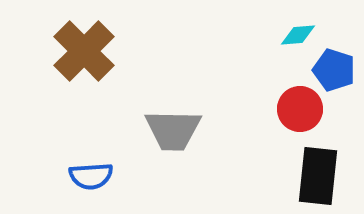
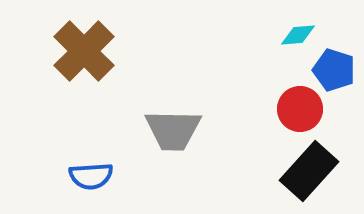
black rectangle: moved 9 px left, 5 px up; rotated 36 degrees clockwise
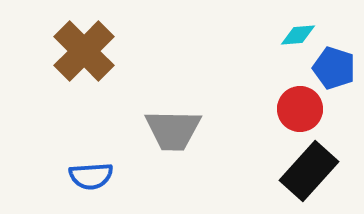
blue pentagon: moved 2 px up
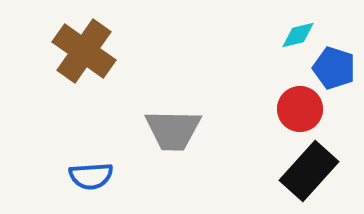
cyan diamond: rotated 9 degrees counterclockwise
brown cross: rotated 10 degrees counterclockwise
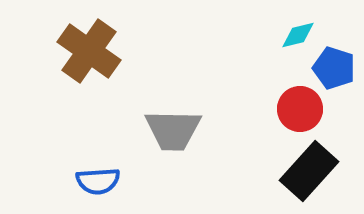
brown cross: moved 5 px right
blue semicircle: moved 7 px right, 5 px down
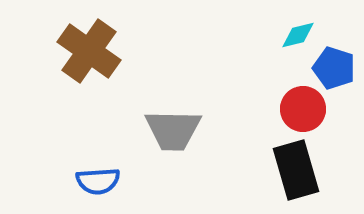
red circle: moved 3 px right
black rectangle: moved 13 px left, 1 px up; rotated 58 degrees counterclockwise
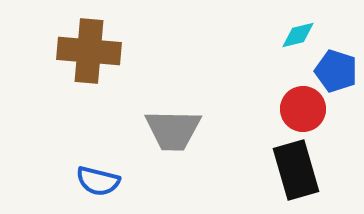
brown cross: rotated 30 degrees counterclockwise
blue pentagon: moved 2 px right, 3 px down
blue semicircle: rotated 18 degrees clockwise
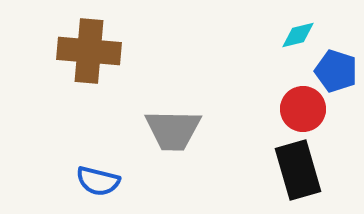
black rectangle: moved 2 px right
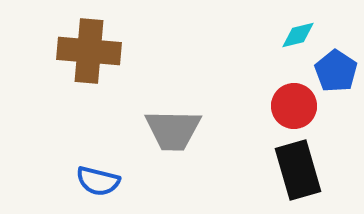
blue pentagon: rotated 15 degrees clockwise
red circle: moved 9 px left, 3 px up
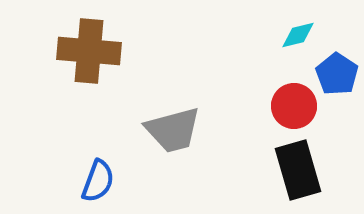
blue pentagon: moved 1 px right, 3 px down
gray trapezoid: rotated 16 degrees counterclockwise
blue semicircle: rotated 84 degrees counterclockwise
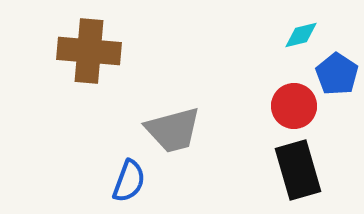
cyan diamond: moved 3 px right
blue semicircle: moved 31 px right
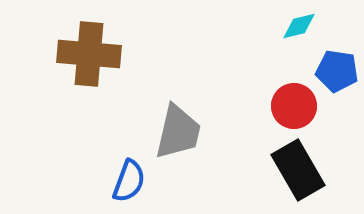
cyan diamond: moved 2 px left, 9 px up
brown cross: moved 3 px down
blue pentagon: moved 3 px up; rotated 24 degrees counterclockwise
gray trapezoid: moved 5 px right, 2 px down; rotated 62 degrees counterclockwise
black rectangle: rotated 14 degrees counterclockwise
